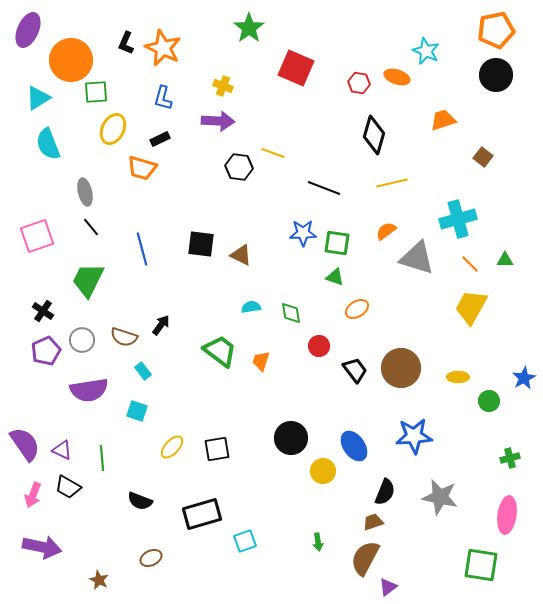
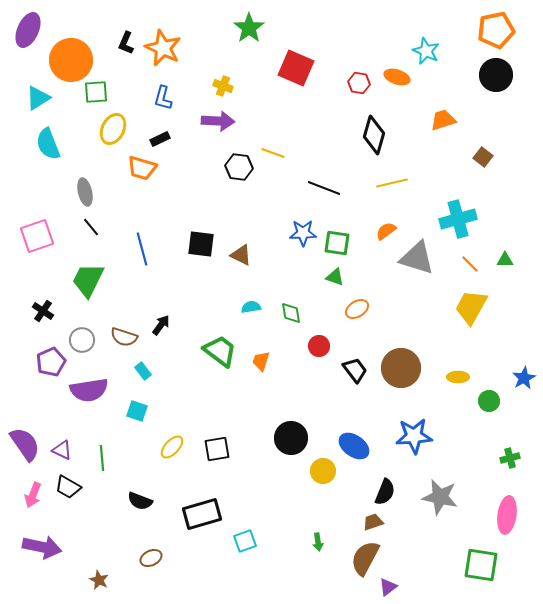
purple pentagon at (46, 351): moved 5 px right, 11 px down
blue ellipse at (354, 446): rotated 20 degrees counterclockwise
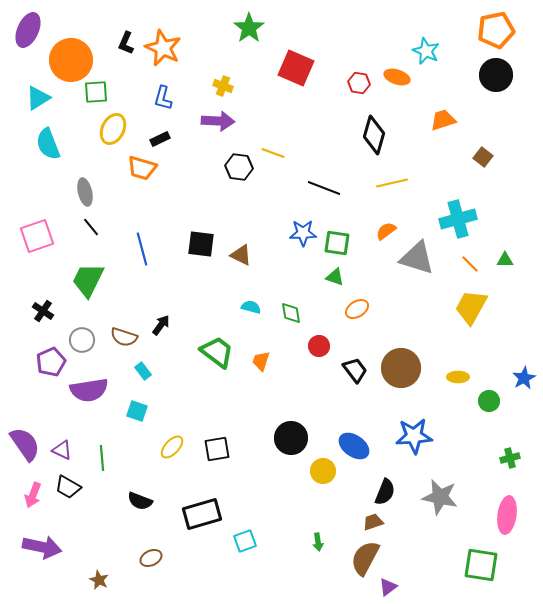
cyan semicircle at (251, 307): rotated 24 degrees clockwise
green trapezoid at (220, 351): moved 3 px left, 1 px down
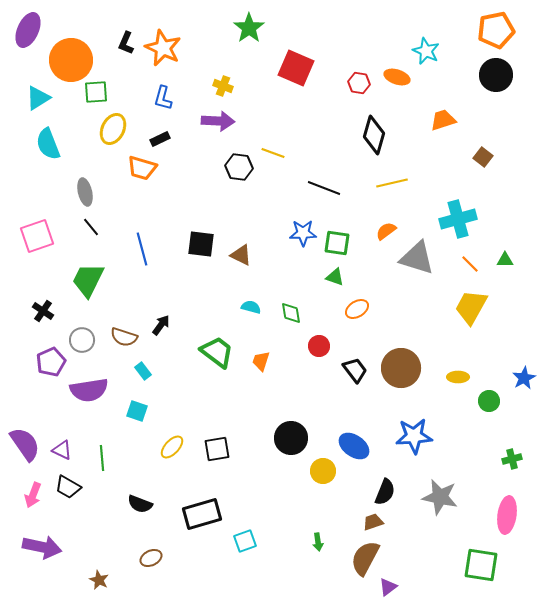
green cross at (510, 458): moved 2 px right, 1 px down
black semicircle at (140, 501): moved 3 px down
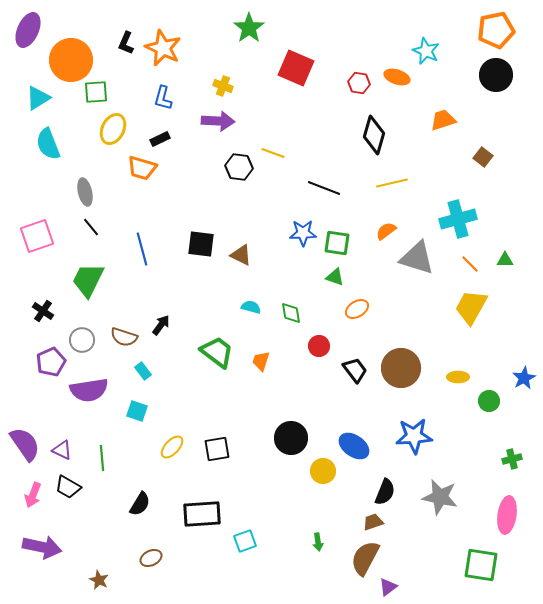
black semicircle at (140, 504): rotated 80 degrees counterclockwise
black rectangle at (202, 514): rotated 12 degrees clockwise
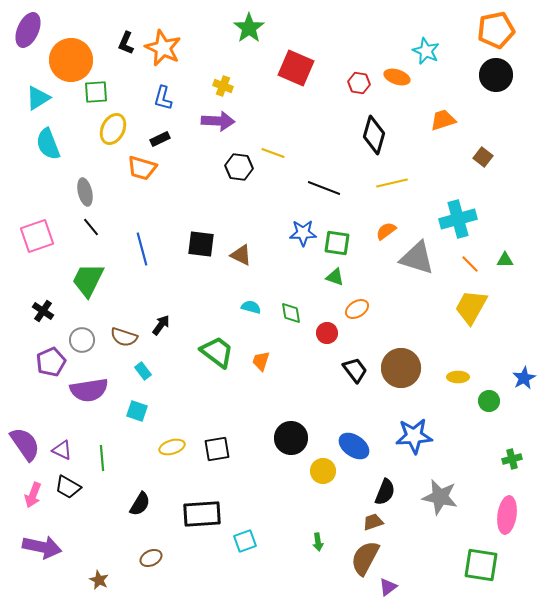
red circle at (319, 346): moved 8 px right, 13 px up
yellow ellipse at (172, 447): rotated 30 degrees clockwise
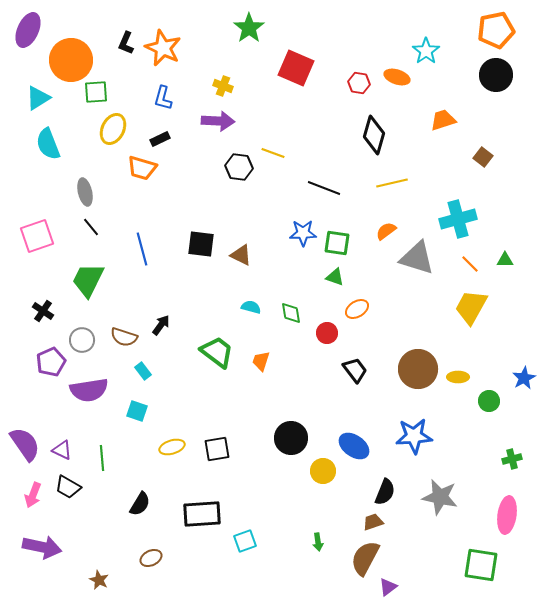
cyan star at (426, 51): rotated 12 degrees clockwise
brown circle at (401, 368): moved 17 px right, 1 px down
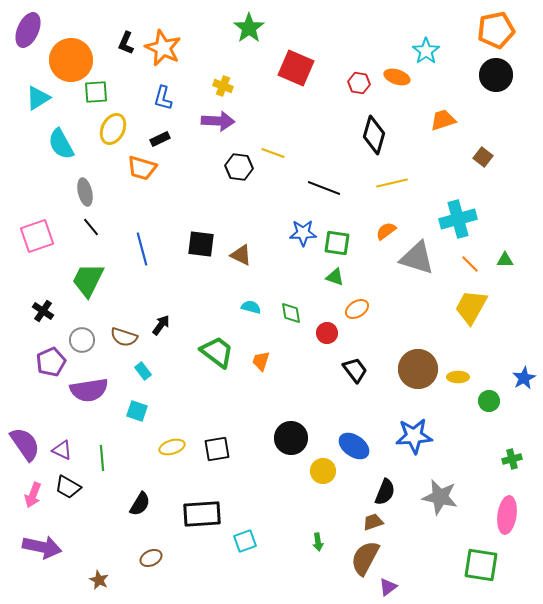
cyan semicircle at (48, 144): moved 13 px right; rotated 8 degrees counterclockwise
